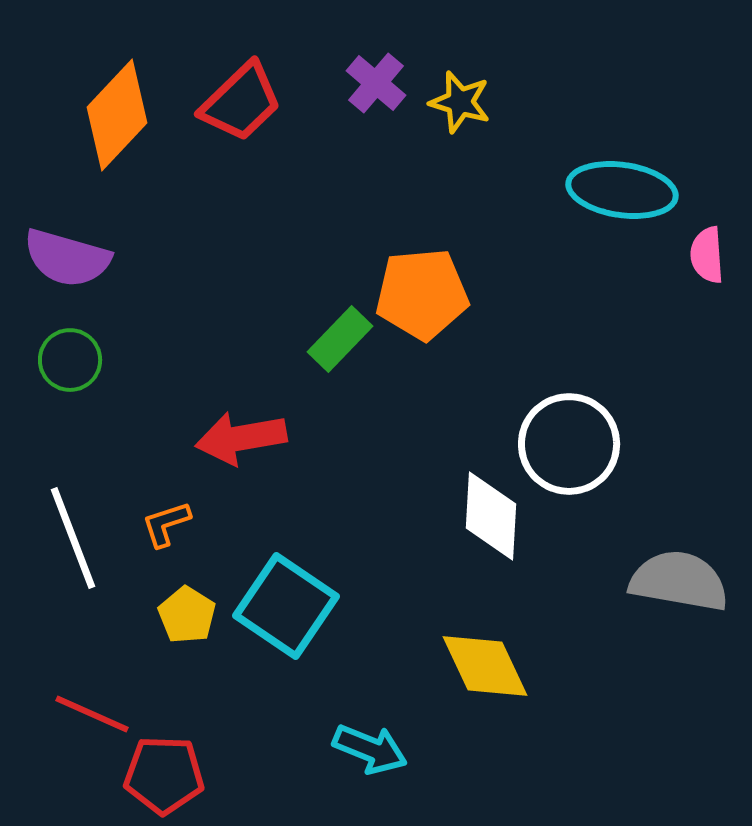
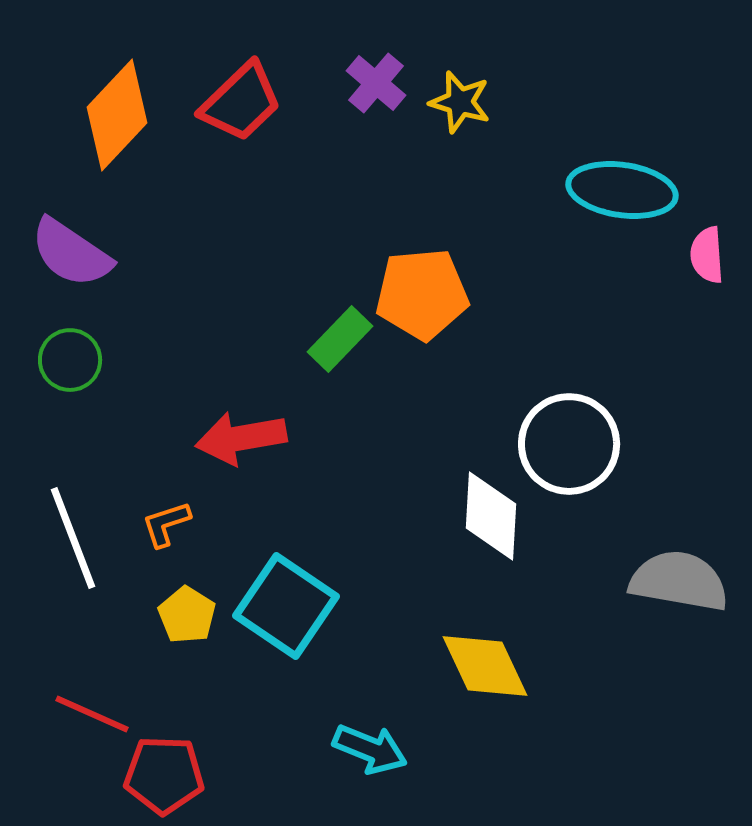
purple semicircle: moved 4 px right, 5 px up; rotated 18 degrees clockwise
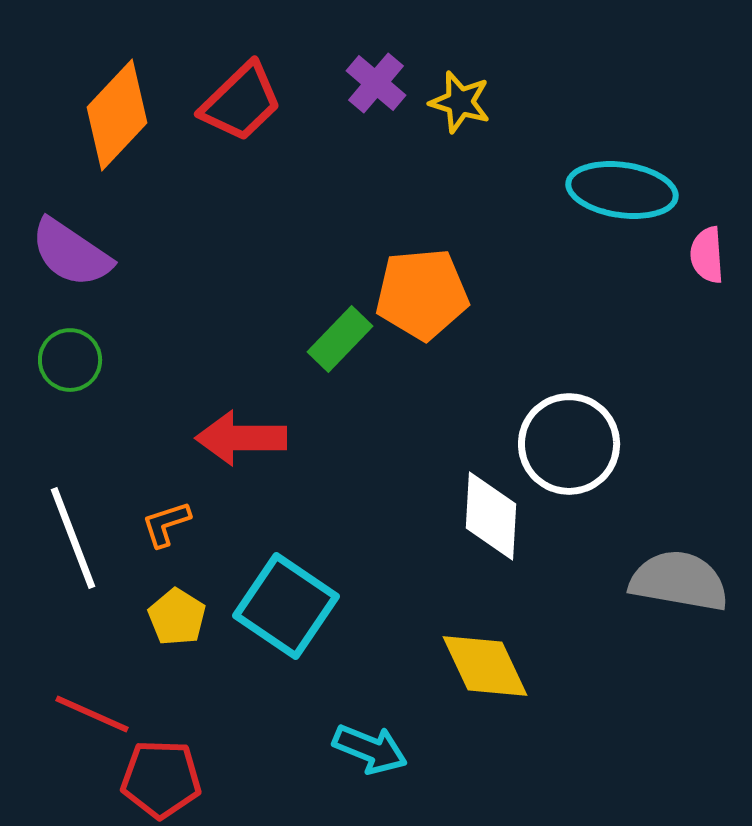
red arrow: rotated 10 degrees clockwise
yellow pentagon: moved 10 px left, 2 px down
red pentagon: moved 3 px left, 4 px down
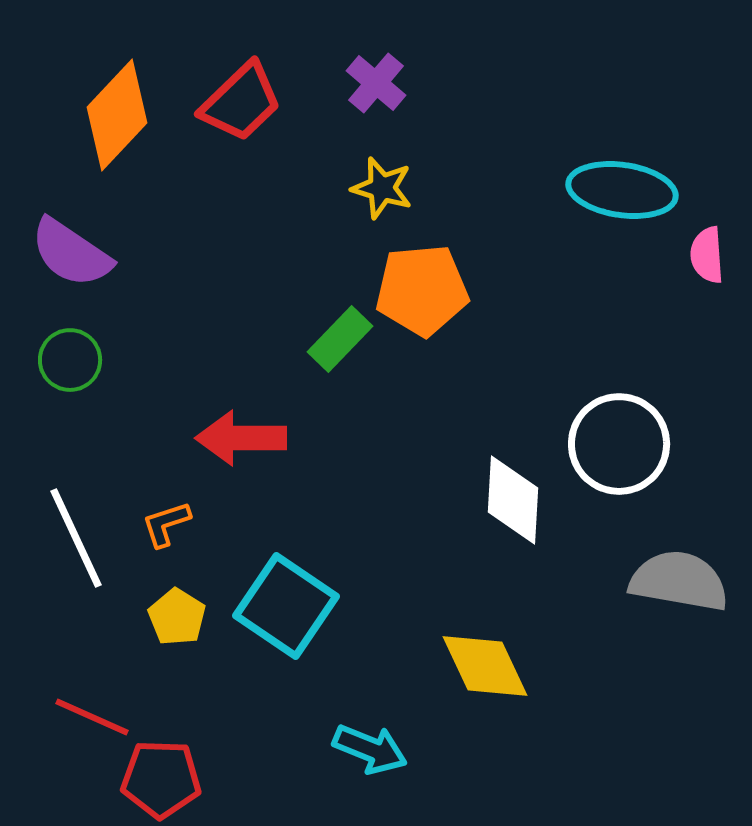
yellow star: moved 78 px left, 86 px down
orange pentagon: moved 4 px up
white circle: moved 50 px right
white diamond: moved 22 px right, 16 px up
white line: moved 3 px right; rotated 4 degrees counterclockwise
red line: moved 3 px down
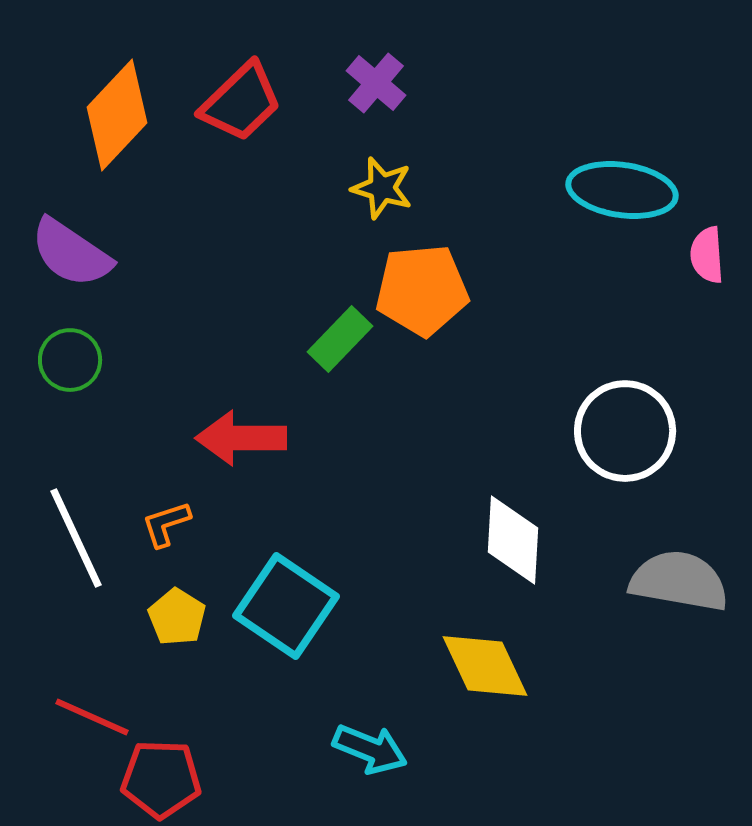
white circle: moved 6 px right, 13 px up
white diamond: moved 40 px down
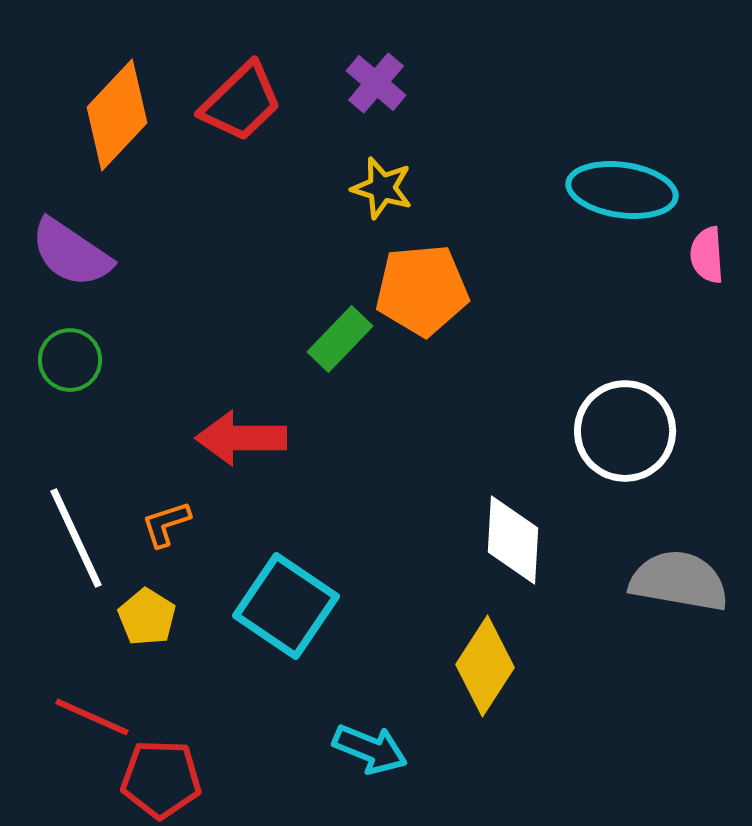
yellow pentagon: moved 30 px left
yellow diamond: rotated 58 degrees clockwise
